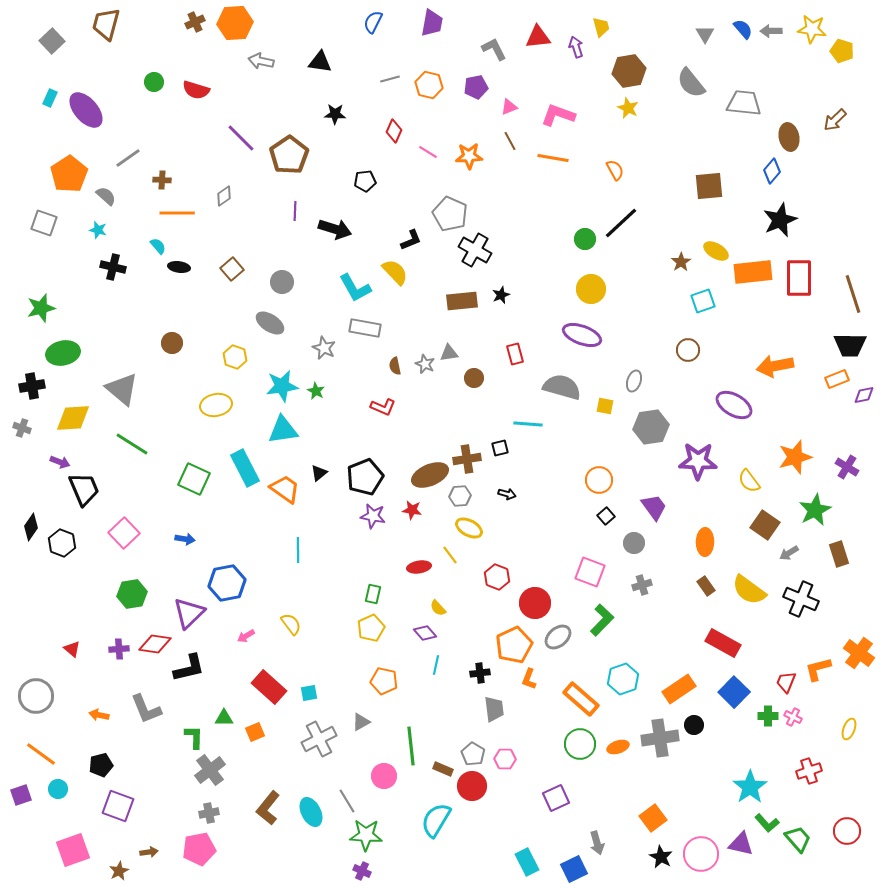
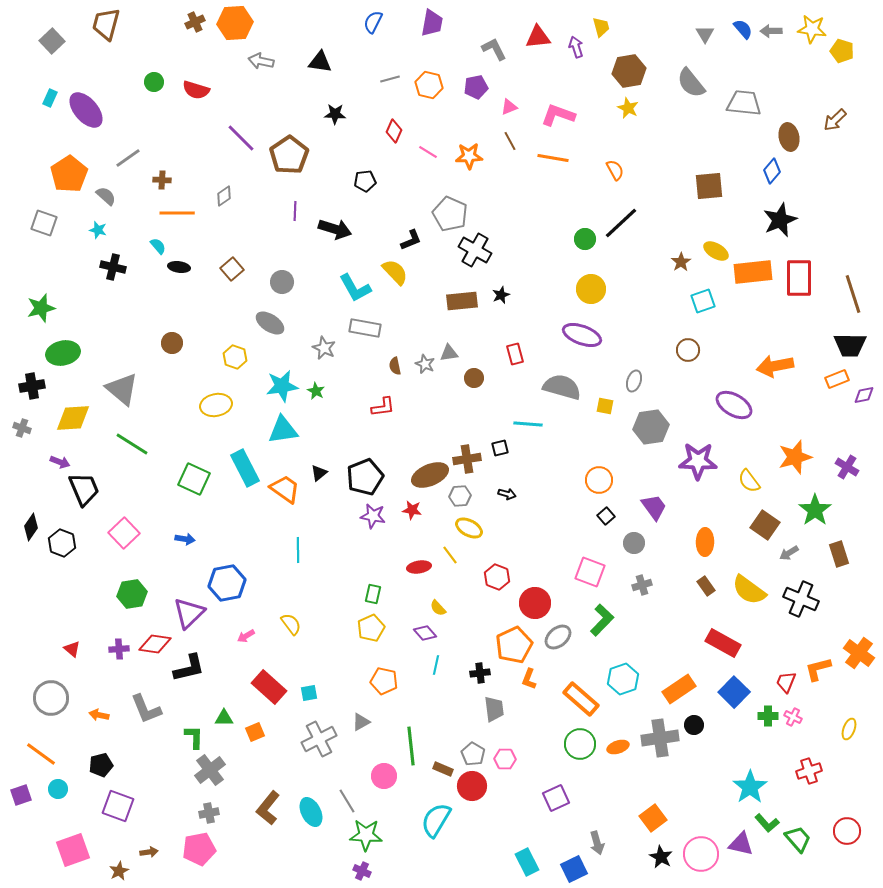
red L-shape at (383, 407): rotated 30 degrees counterclockwise
green star at (815, 510): rotated 8 degrees counterclockwise
gray circle at (36, 696): moved 15 px right, 2 px down
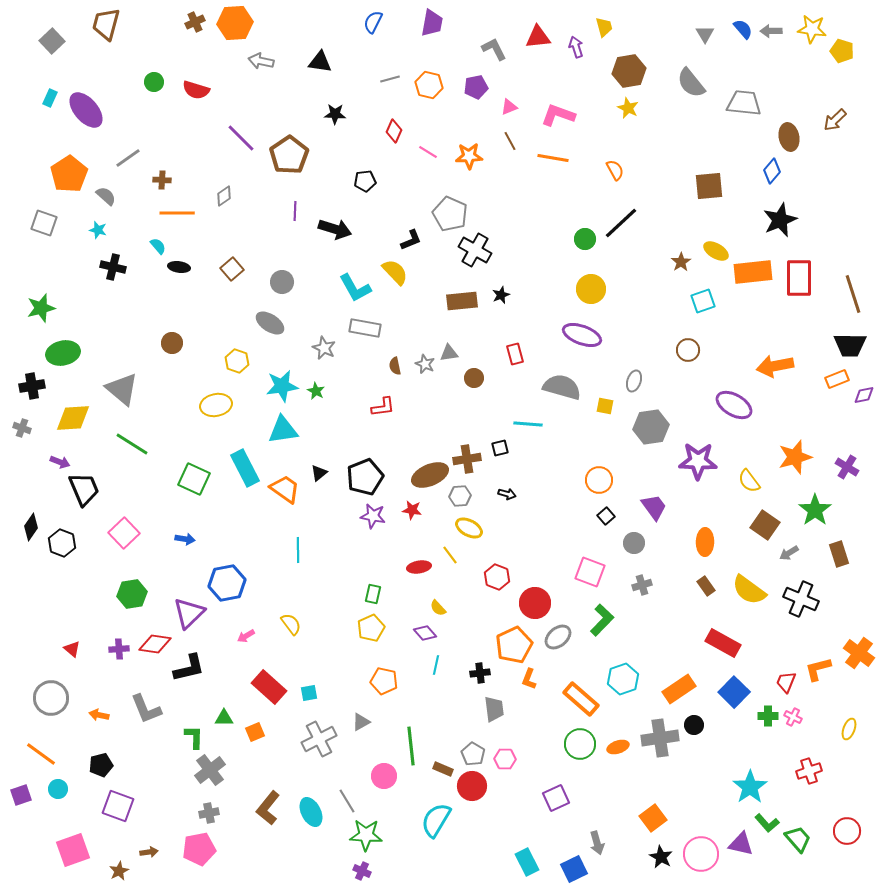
yellow trapezoid at (601, 27): moved 3 px right
yellow hexagon at (235, 357): moved 2 px right, 4 px down
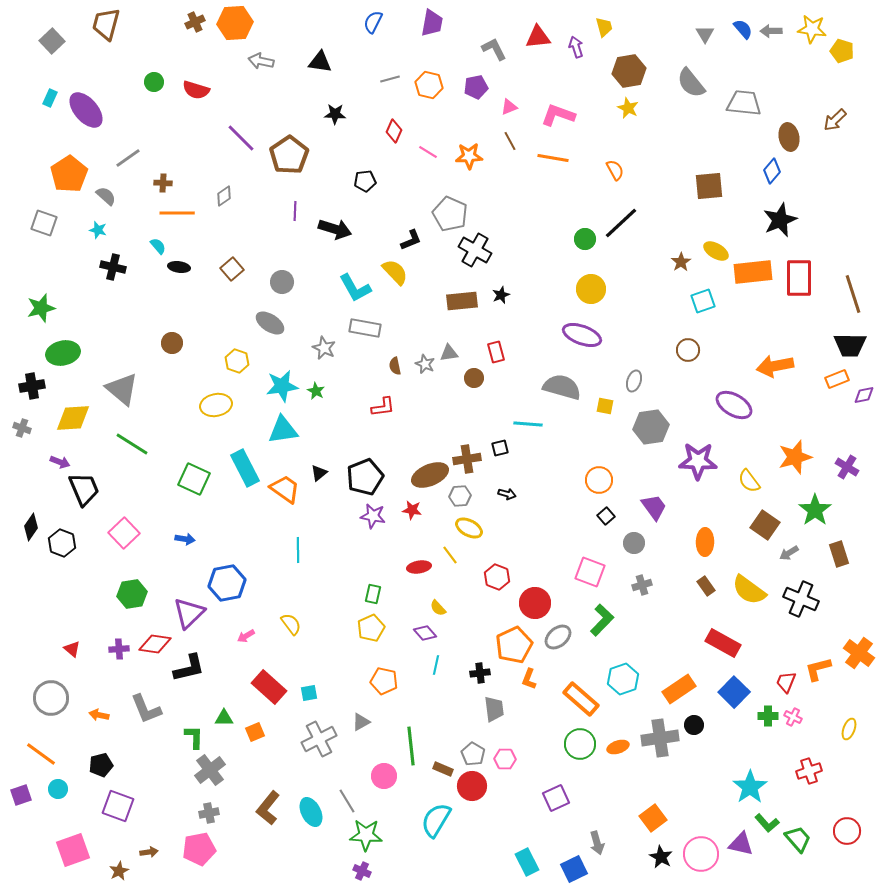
brown cross at (162, 180): moved 1 px right, 3 px down
red rectangle at (515, 354): moved 19 px left, 2 px up
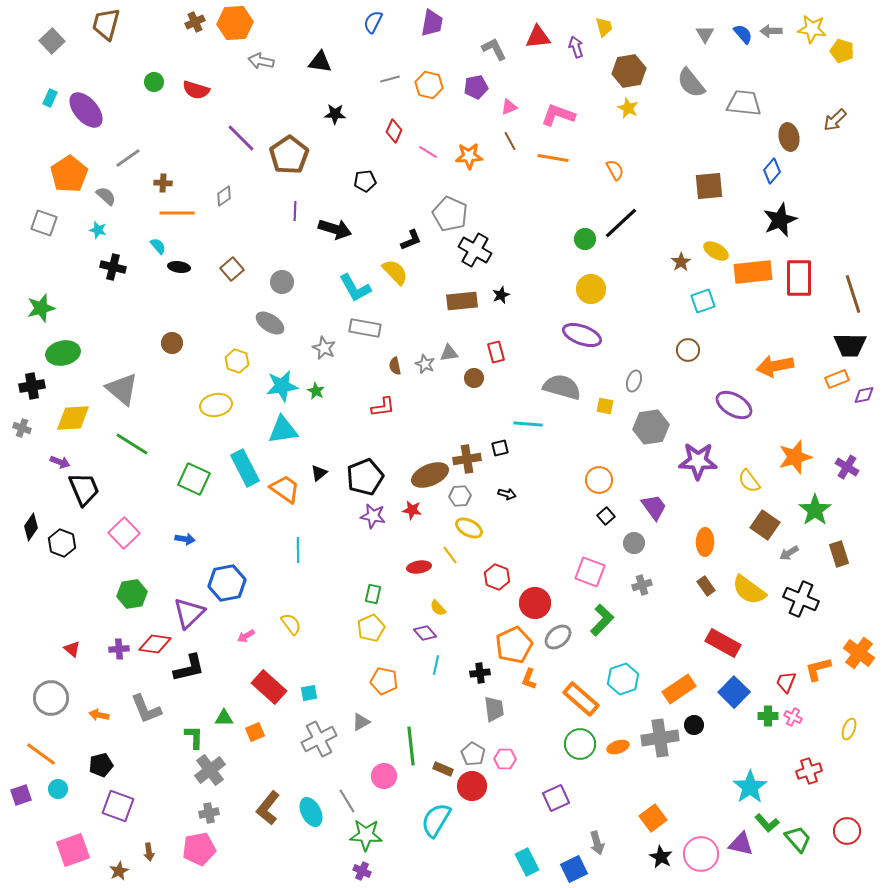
blue semicircle at (743, 29): moved 5 px down
brown arrow at (149, 852): rotated 90 degrees clockwise
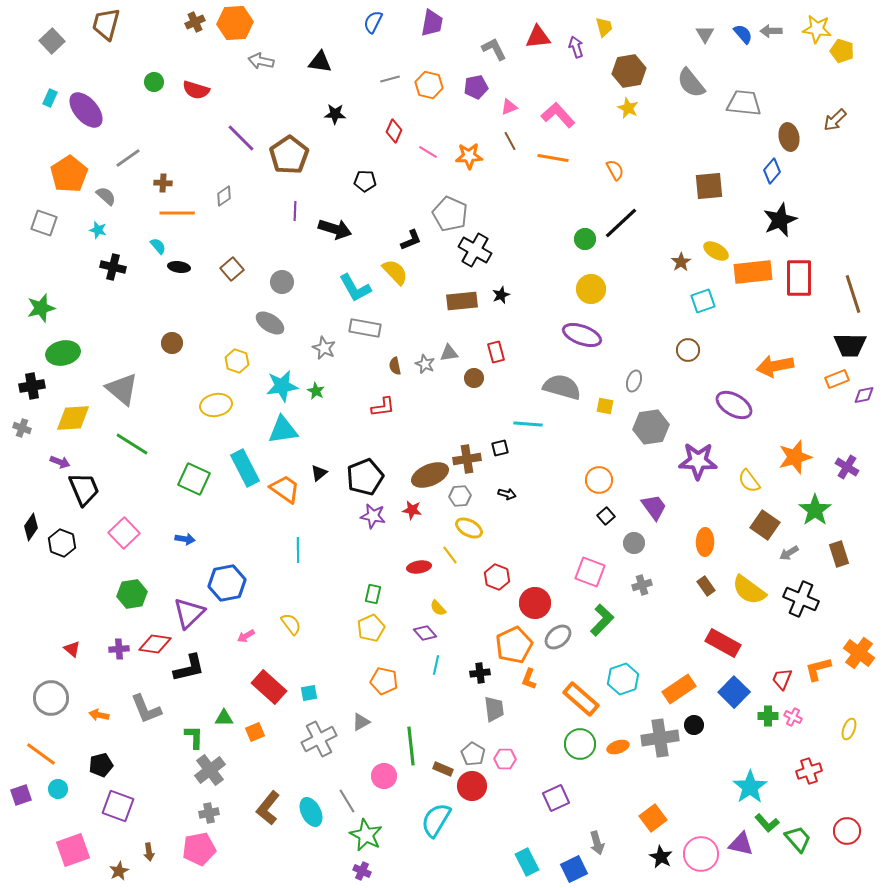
yellow star at (812, 29): moved 5 px right
pink L-shape at (558, 115): rotated 28 degrees clockwise
black pentagon at (365, 181): rotated 10 degrees clockwise
red trapezoid at (786, 682): moved 4 px left, 3 px up
green star at (366, 835): rotated 24 degrees clockwise
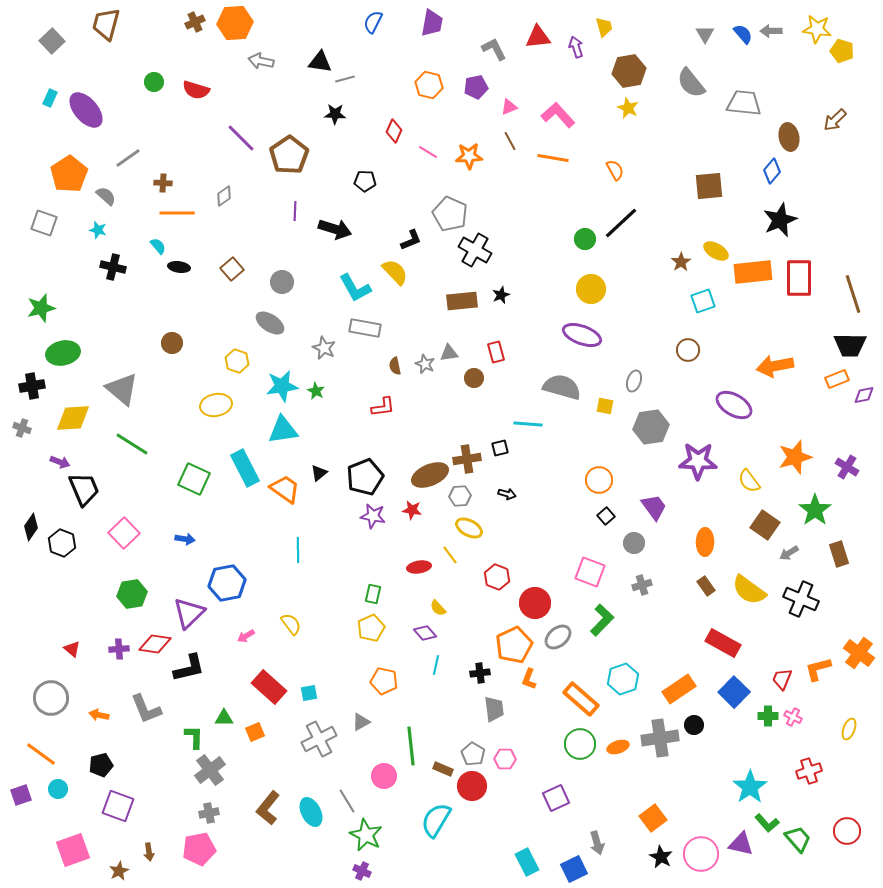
gray line at (390, 79): moved 45 px left
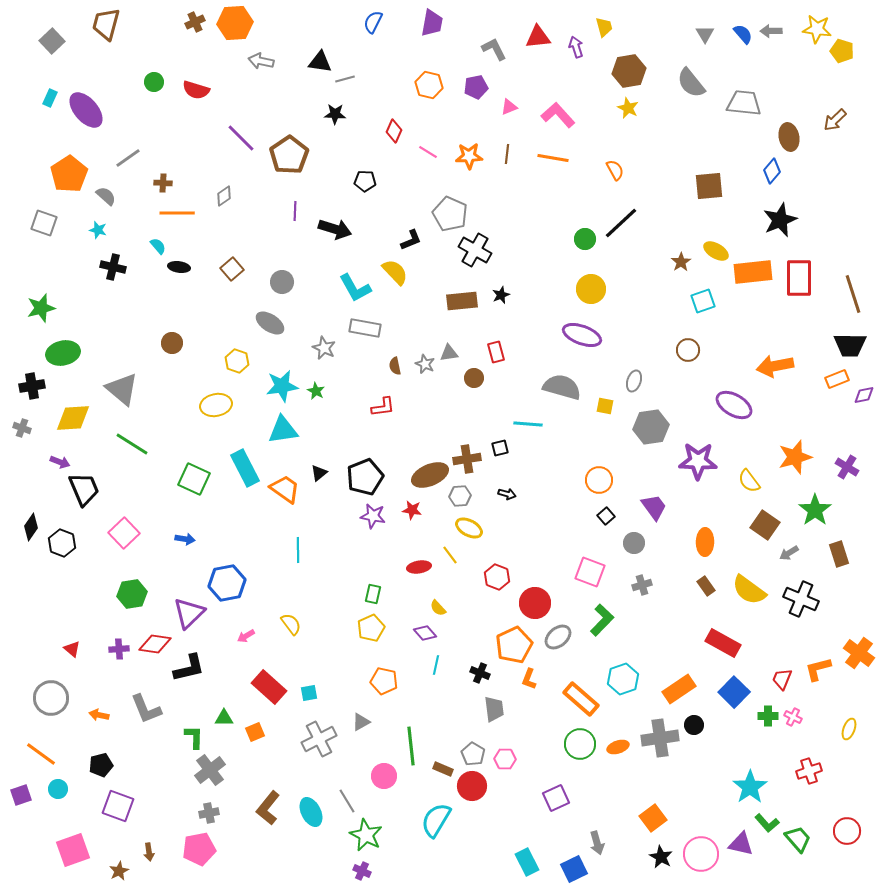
brown line at (510, 141): moved 3 px left, 13 px down; rotated 36 degrees clockwise
black cross at (480, 673): rotated 30 degrees clockwise
